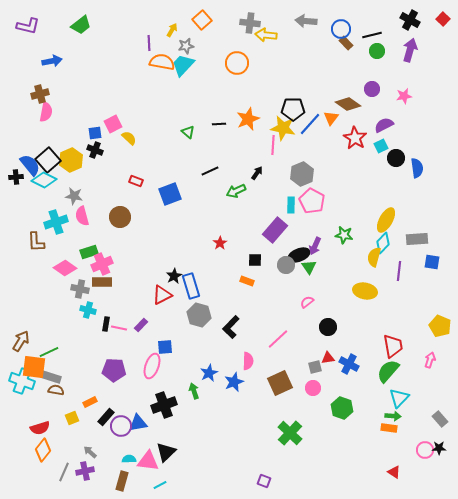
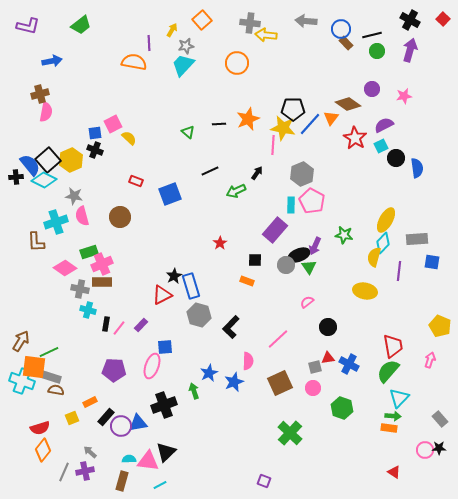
orange semicircle at (162, 62): moved 28 px left
pink line at (119, 328): rotated 63 degrees counterclockwise
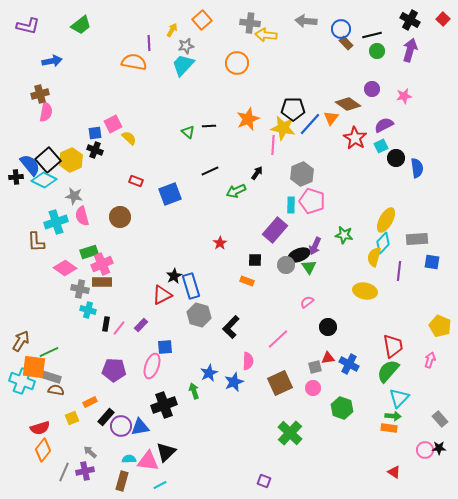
black line at (219, 124): moved 10 px left, 2 px down
pink pentagon at (312, 201): rotated 10 degrees counterclockwise
blue triangle at (138, 423): moved 2 px right, 4 px down
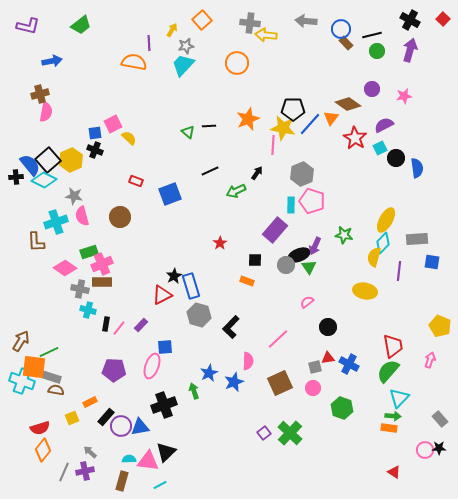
cyan square at (381, 146): moved 1 px left, 2 px down
purple square at (264, 481): moved 48 px up; rotated 32 degrees clockwise
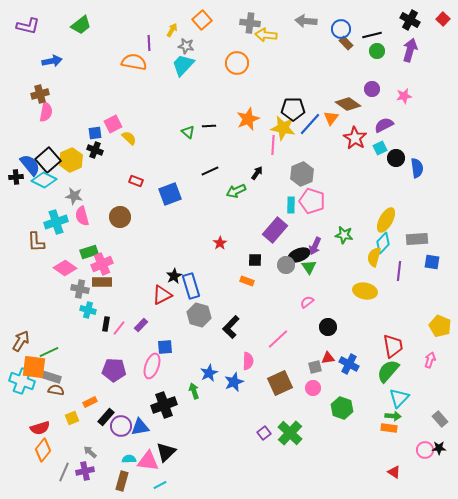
gray star at (186, 46): rotated 21 degrees clockwise
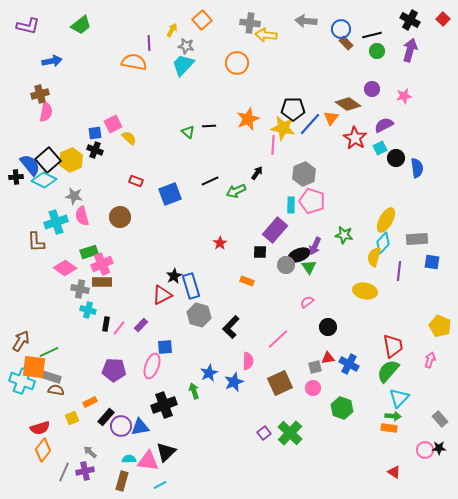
black line at (210, 171): moved 10 px down
gray hexagon at (302, 174): moved 2 px right
black square at (255, 260): moved 5 px right, 8 px up
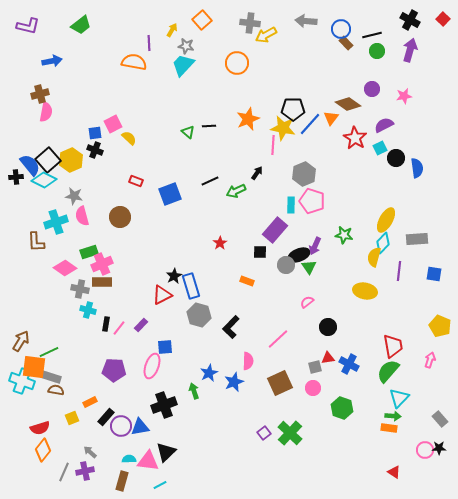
yellow arrow at (266, 35): rotated 35 degrees counterclockwise
blue square at (432, 262): moved 2 px right, 12 px down
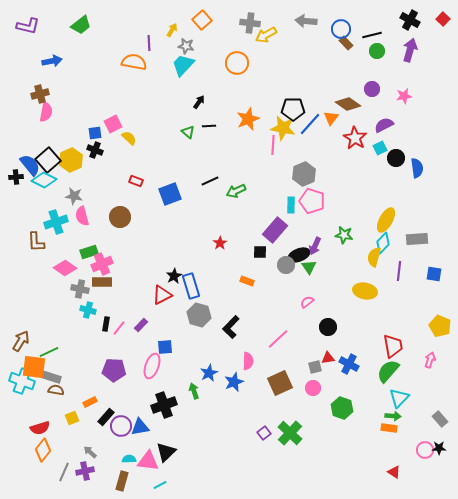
black arrow at (257, 173): moved 58 px left, 71 px up
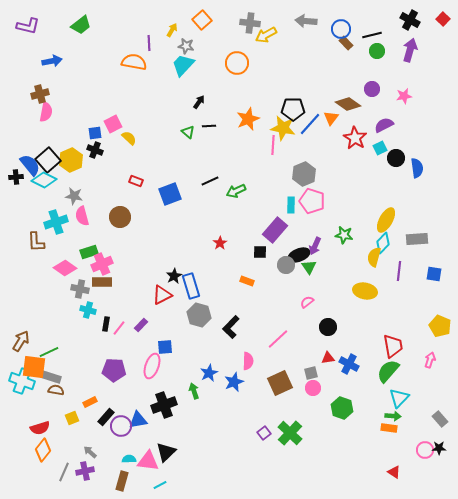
gray square at (315, 367): moved 4 px left, 6 px down
blue triangle at (140, 427): moved 2 px left, 7 px up
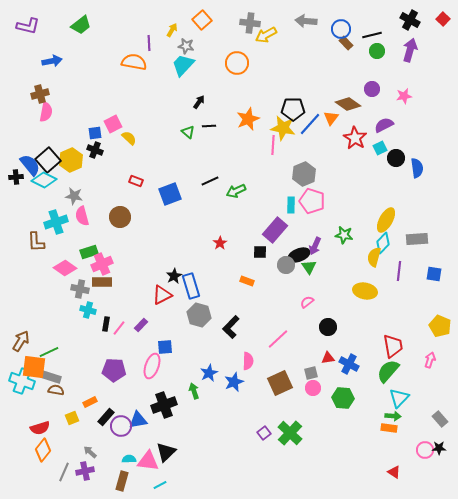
green hexagon at (342, 408): moved 1 px right, 10 px up; rotated 15 degrees counterclockwise
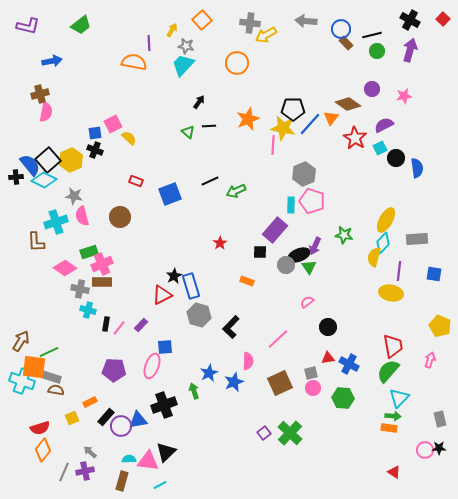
yellow ellipse at (365, 291): moved 26 px right, 2 px down
gray rectangle at (440, 419): rotated 28 degrees clockwise
